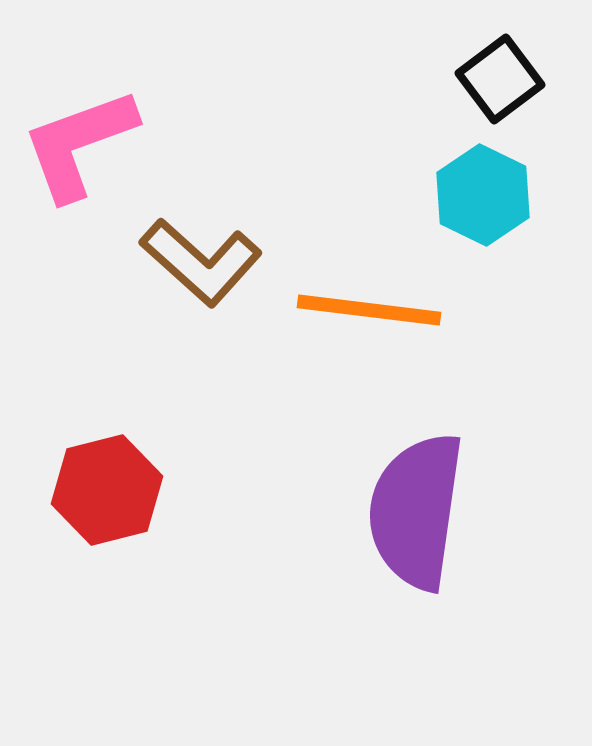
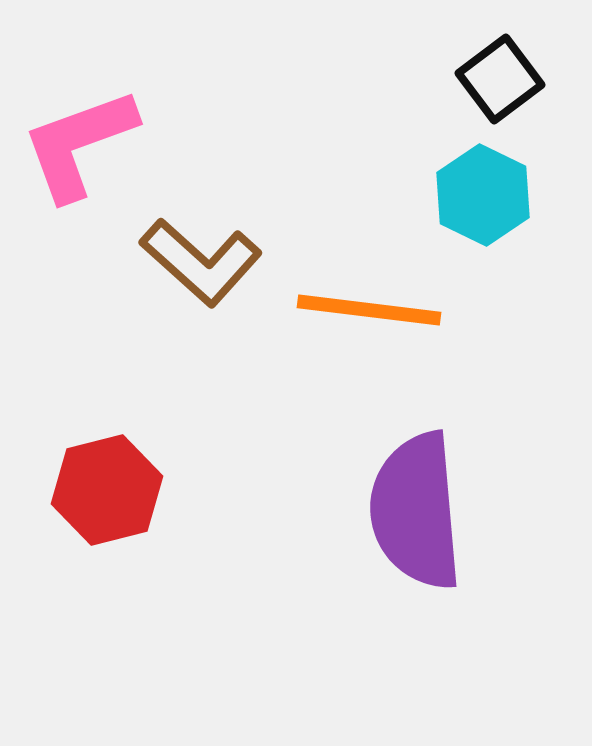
purple semicircle: rotated 13 degrees counterclockwise
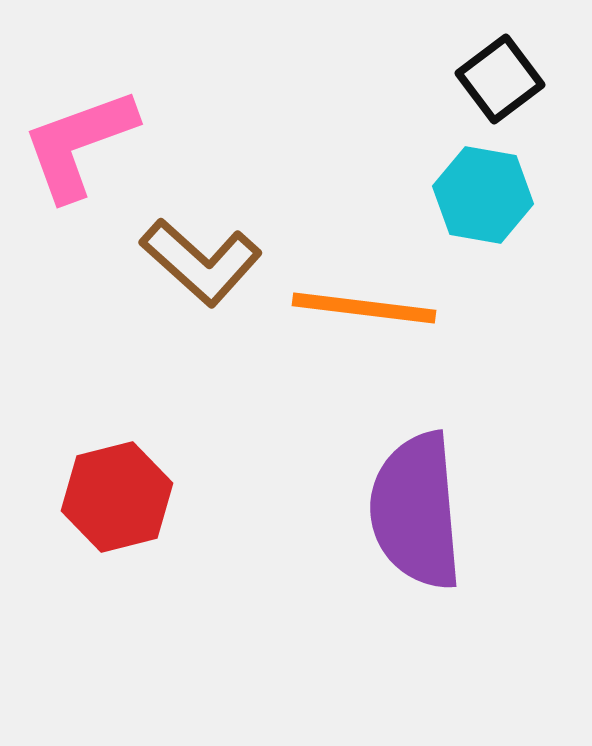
cyan hexagon: rotated 16 degrees counterclockwise
orange line: moved 5 px left, 2 px up
red hexagon: moved 10 px right, 7 px down
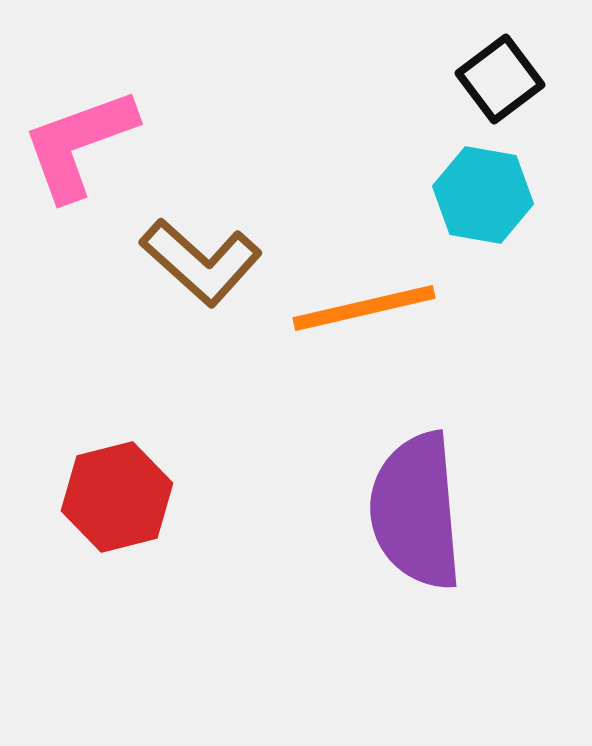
orange line: rotated 20 degrees counterclockwise
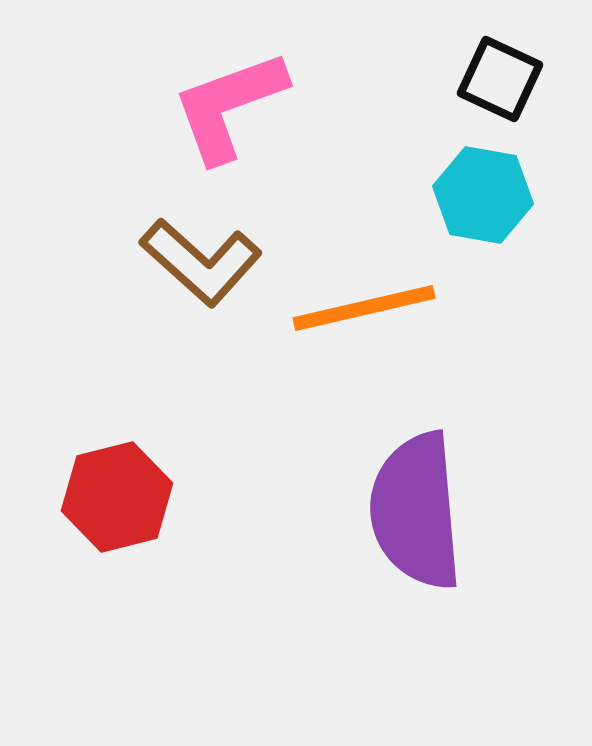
black square: rotated 28 degrees counterclockwise
pink L-shape: moved 150 px right, 38 px up
